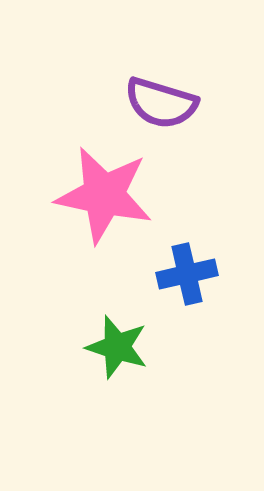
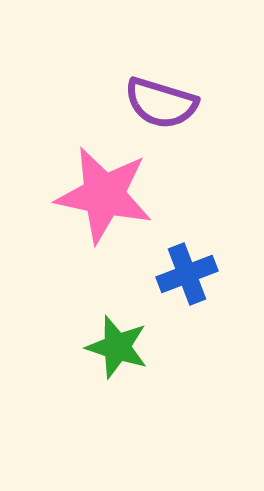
blue cross: rotated 8 degrees counterclockwise
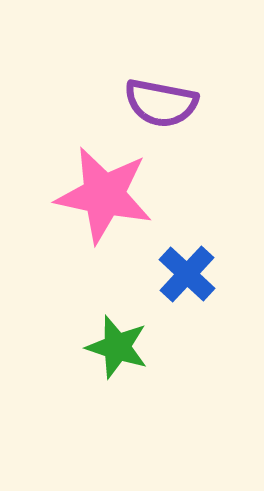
purple semicircle: rotated 6 degrees counterclockwise
blue cross: rotated 26 degrees counterclockwise
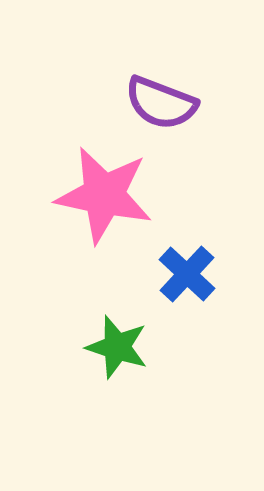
purple semicircle: rotated 10 degrees clockwise
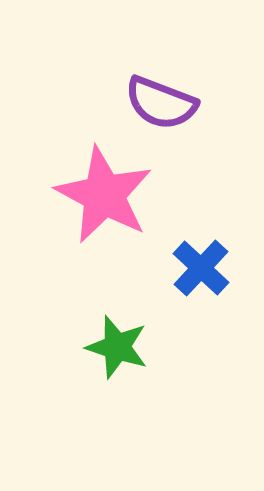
pink star: rotated 16 degrees clockwise
blue cross: moved 14 px right, 6 px up
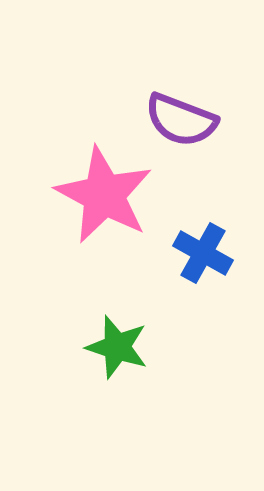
purple semicircle: moved 20 px right, 17 px down
blue cross: moved 2 px right, 15 px up; rotated 14 degrees counterclockwise
